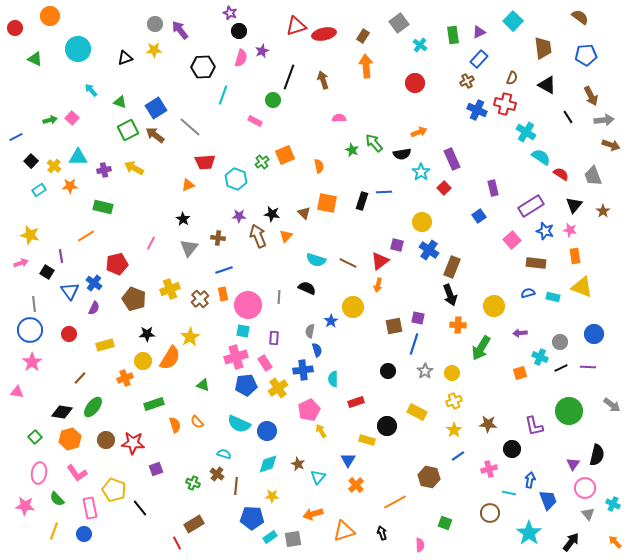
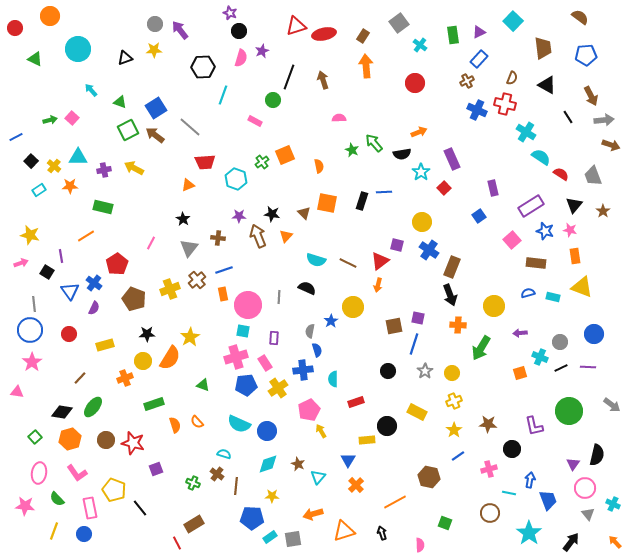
red pentagon at (117, 264): rotated 20 degrees counterclockwise
brown cross at (200, 299): moved 3 px left, 19 px up
yellow rectangle at (367, 440): rotated 21 degrees counterclockwise
red star at (133, 443): rotated 10 degrees clockwise
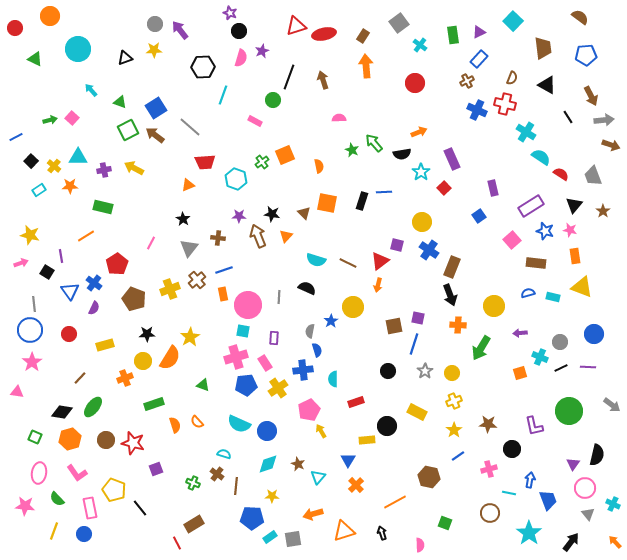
green square at (35, 437): rotated 24 degrees counterclockwise
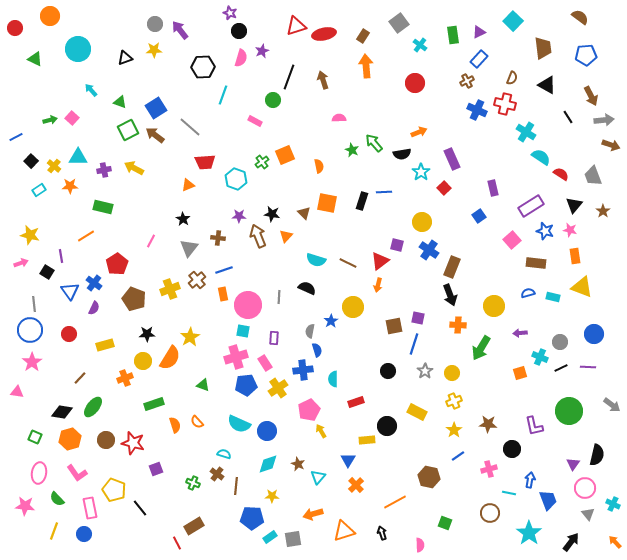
pink line at (151, 243): moved 2 px up
brown rectangle at (194, 524): moved 2 px down
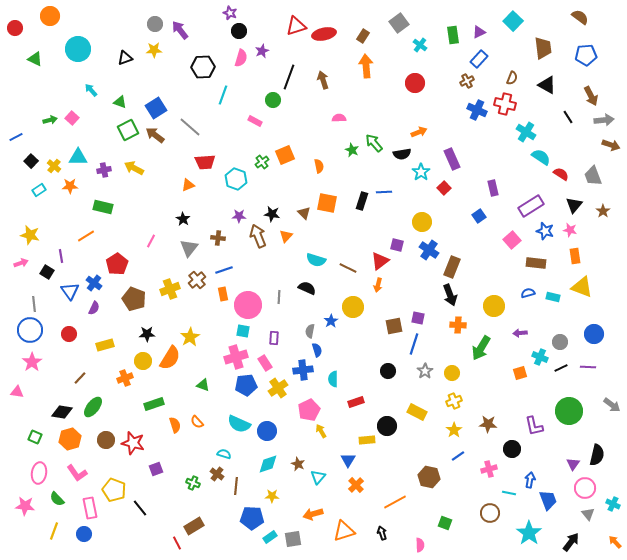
brown line at (348, 263): moved 5 px down
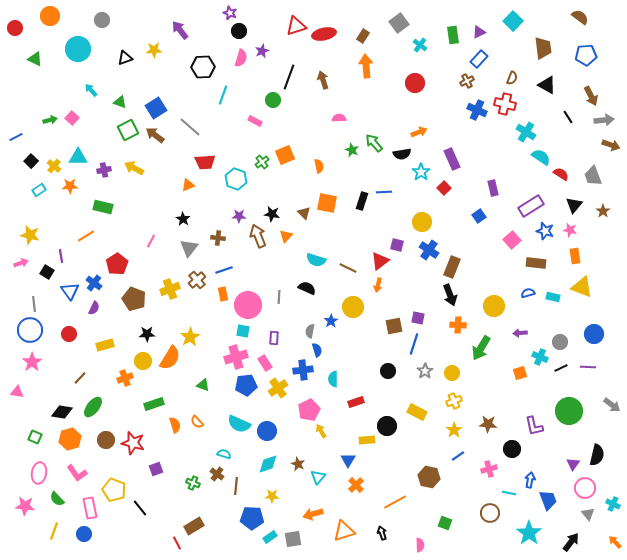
gray circle at (155, 24): moved 53 px left, 4 px up
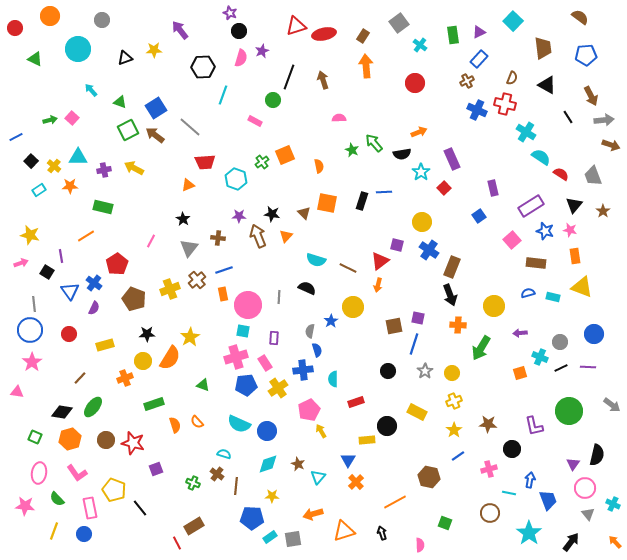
orange cross at (356, 485): moved 3 px up
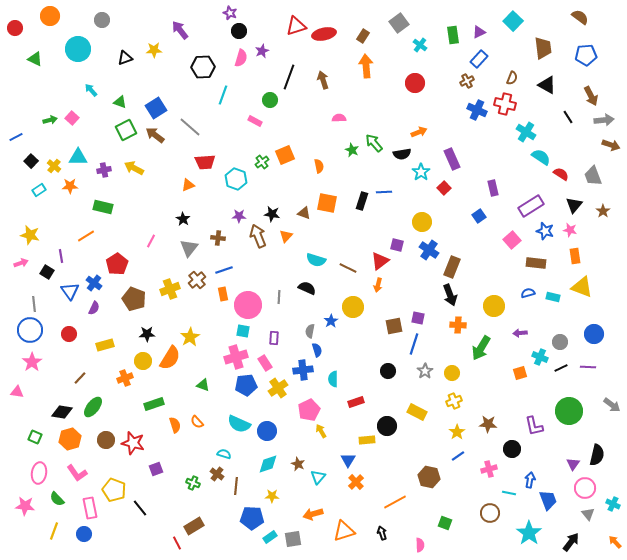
green circle at (273, 100): moved 3 px left
green square at (128, 130): moved 2 px left
brown triangle at (304, 213): rotated 24 degrees counterclockwise
yellow star at (454, 430): moved 3 px right, 2 px down
